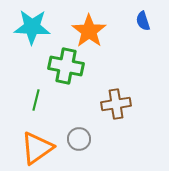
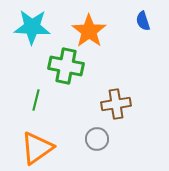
gray circle: moved 18 px right
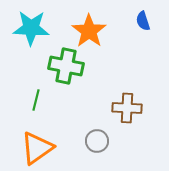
cyan star: moved 1 px left, 1 px down
brown cross: moved 11 px right, 4 px down; rotated 12 degrees clockwise
gray circle: moved 2 px down
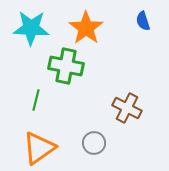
orange star: moved 3 px left, 3 px up
brown cross: rotated 24 degrees clockwise
gray circle: moved 3 px left, 2 px down
orange triangle: moved 2 px right
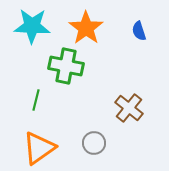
blue semicircle: moved 4 px left, 10 px down
cyan star: moved 1 px right, 2 px up
brown cross: moved 2 px right; rotated 12 degrees clockwise
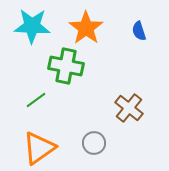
green line: rotated 40 degrees clockwise
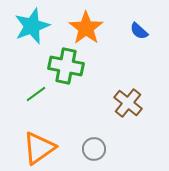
cyan star: rotated 24 degrees counterclockwise
blue semicircle: rotated 30 degrees counterclockwise
green line: moved 6 px up
brown cross: moved 1 px left, 5 px up
gray circle: moved 6 px down
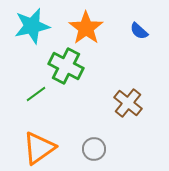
cyan star: rotated 9 degrees clockwise
green cross: rotated 16 degrees clockwise
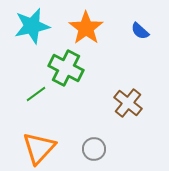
blue semicircle: moved 1 px right
green cross: moved 2 px down
orange triangle: rotated 12 degrees counterclockwise
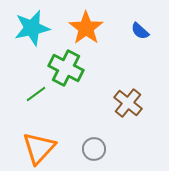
cyan star: moved 2 px down
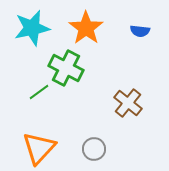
blue semicircle: rotated 36 degrees counterclockwise
green line: moved 3 px right, 2 px up
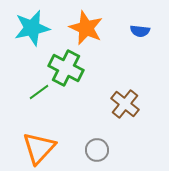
orange star: rotated 12 degrees counterclockwise
brown cross: moved 3 px left, 1 px down
gray circle: moved 3 px right, 1 px down
